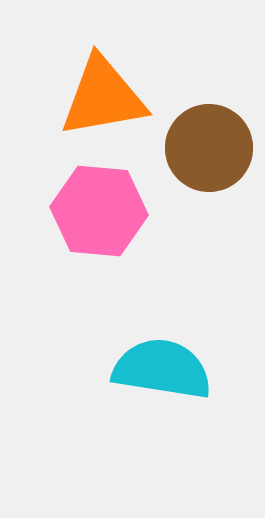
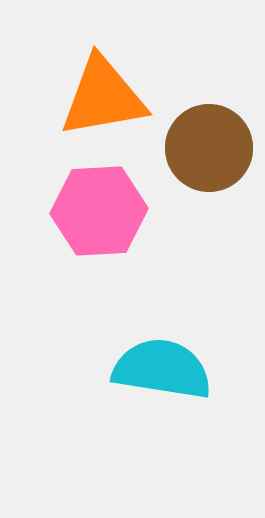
pink hexagon: rotated 8 degrees counterclockwise
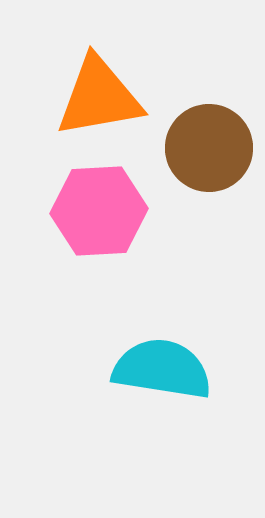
orange triangle: moved 4 px left
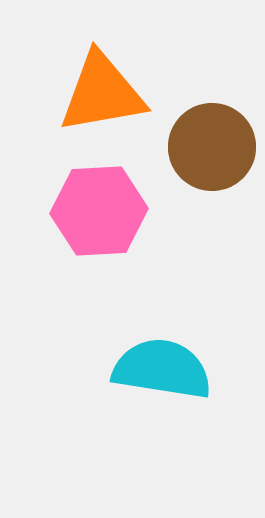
orange triangle: moved 3 px right, 4 px up
brown circle: moved 3 px right, 1 px up
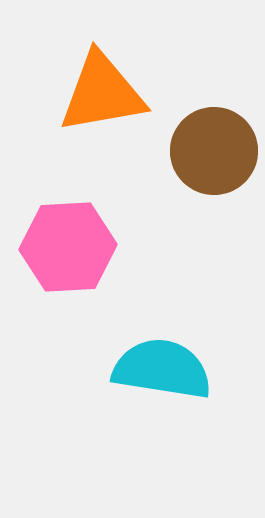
brown circle: moved 2 px right, 4 px down
pink hexagon: moved 31 px left, 36 px down
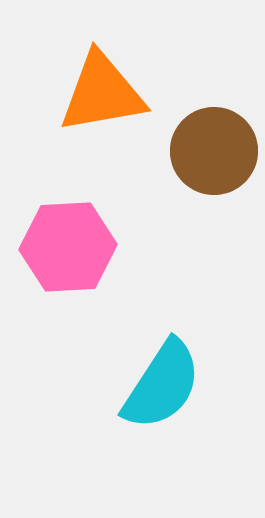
cyan semicircle: moved 16 px down; rotated 114 degrees clockwise
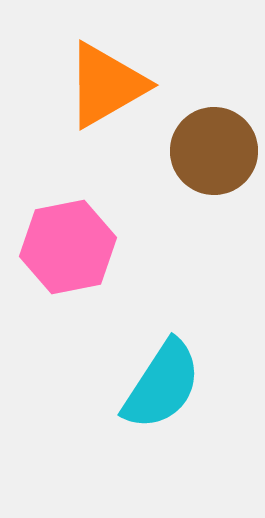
orange triangle: moved 4 px right, 8 px up; rotated 20 degrees counterclockwise
pink hexagon: rotated 8 degrees counterclockwise
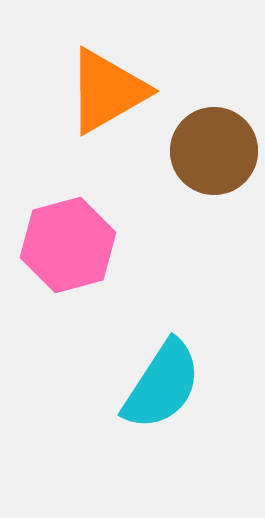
orange triangle: moved 1 px right, 6 px down
pink hexagon: moved 2 px up; rotated 4 degrees counterclockwise
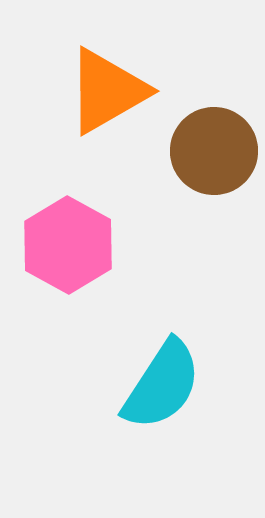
pink hexagon: rotated 16 degrees counterclockwise
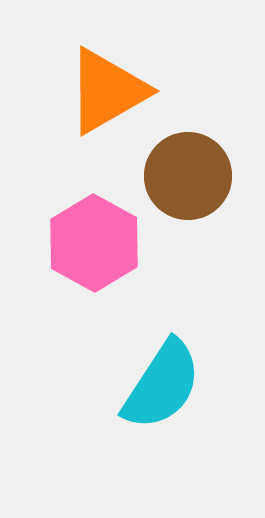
brown circle: moved 26 px left, 25 px down
pink hexagon: moved 26 px right, 2 px up
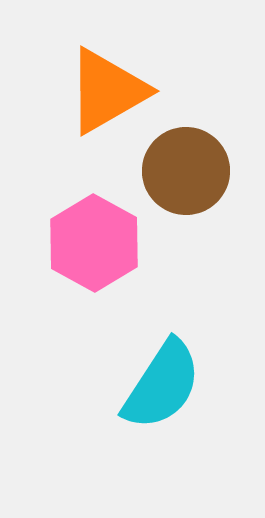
brown circle: moved 2 px left, 5 px up
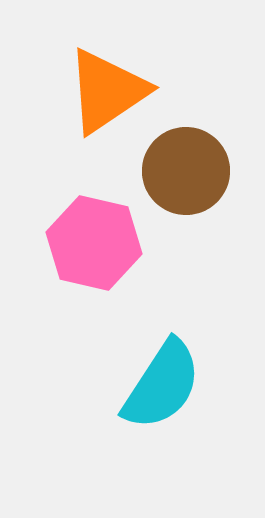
orange triangle: rotated 4 degrees counterclockwise
pink hexagon: rotated 16 degrees counterclockwise
